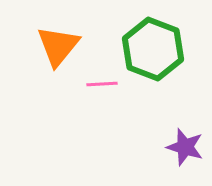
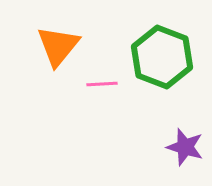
green hexagon: moved 9 px right, 8 px down
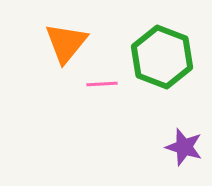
orange triangle: moved 8 px right, 3 px up
purple star: moved 1 px left
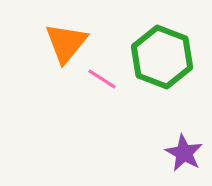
pink line: moved 5 px up; rotated 36 degrees clockwise
purple star: moved 6 px down; rotated 12 degrees clockwise
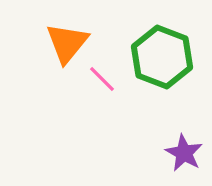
orange triangle: moved 1 px right
pink line: rotated 12 degrees clockwise
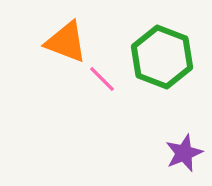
orange triangle: moved 1 px left, 1 px up; rotated 48 degrees counterclockwise
purple star: rotated 21 degrees clockwise
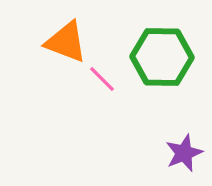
green hexagon: rotated 20 degrees counterclockwise
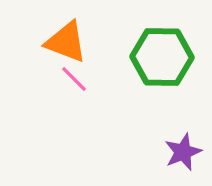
pink line: moved 28 px left
purple star: moved 1 px left, 1 px up
